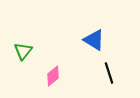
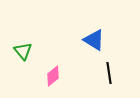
green triangle: rotated 18 degrees counterclockwise
black line: rotated 10 degrees clockwise
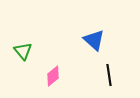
blue triangle: rotated 10 degrees clockwise
black line: moved 2 px down
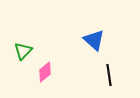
green triangle: rotated 24 degrees clockwise
pink diamond: moved 8 px left, 4 px up
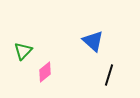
blue triangle: moved 1 px left, 1 px down
black line: rotated 25 degrees clockwise
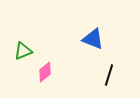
blue triangle: moved 2 px up; rotated 20 degrees counterclockwise
green triangle: rotated 24 degrees clockwise
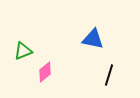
blue triangle: rotated 10 degrees counterclockwise
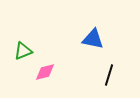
pink diamond: rotated 25 degrees clockwise
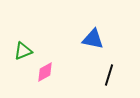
pink diamond: rotated 15 degrees counterclockwise
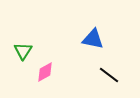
green triangle: rotated 36 degrees counterclockwise
black line: rotated 70 degrees counterclockwise
